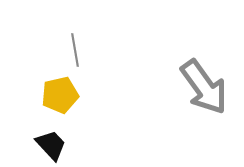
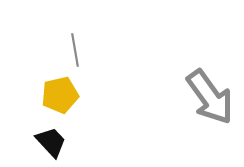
gray arrow: moved 6 px right, 10 px down
black trapezoid: moved 3 px up
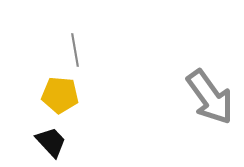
yellow pentagon: rotated 18 degrees clockwise
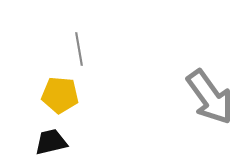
gray line: moved 4 px right, 1 px up
black trapezoid: rotated 60 degrees counterclockwise
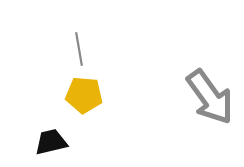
yellow pentagon: moved 24 px right
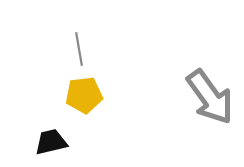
yellow pentagon: rotated 12 degrees counterclockwise
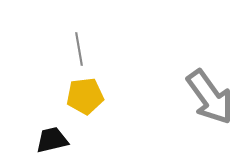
yellow pentagon: moved 1 px right, 1 px down
black trapezoid: moved 1 px right, 2 px up
